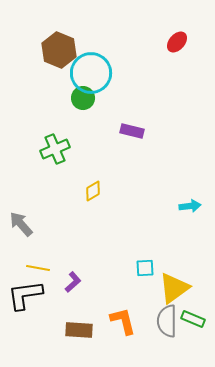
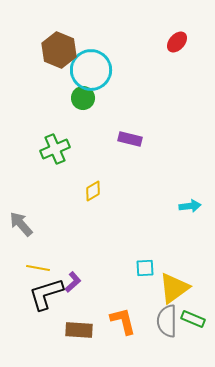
cyan circle: moved 3 px up
purple rectangle: moved 2 px left, 8 px down
black L-shape: moved 21 px right, 1 px up; rotated 9 degrees counterclockwise
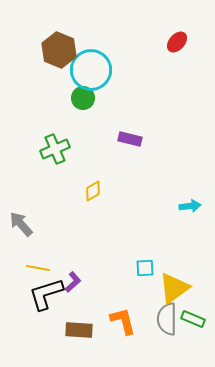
gray semicircle: moved 2 px up
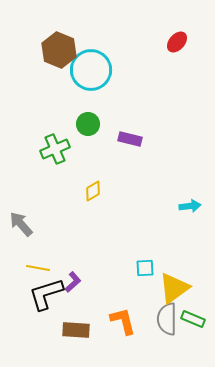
green circle: moved 5 px right, 26 px down
brown rectangle: moved 3 px left
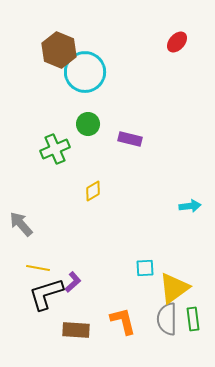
cyan circle: moved 6 px left, 2 px down
green rectangle: rotated 60 degrees clockwise
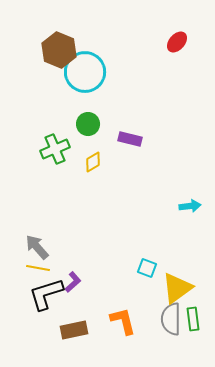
yellow diamond: moved 29 px up
gray arrow: moved 16 px right, 23 px down
cyan square: moved 2 px right; rotated 24 degrees clockwise
yellow triangle: moved 3 px right
gray semicircle: moved 4 px right
brown rectangle: moved 2 px left; rotated 16 degrees counterclockwise
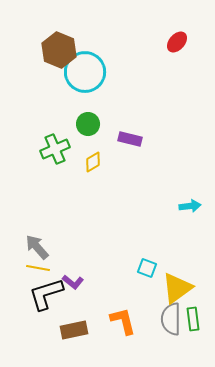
purple L-shape: rotated 80 degrees clockwise
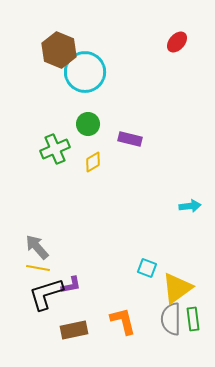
purple L-shape: moved 2 px left, 3 px down; rotated 50 degrees counterclockwise
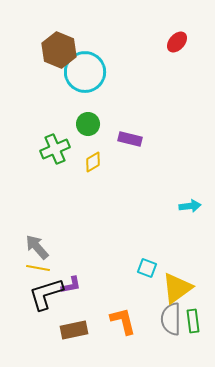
green rectangle: moved 2 px down
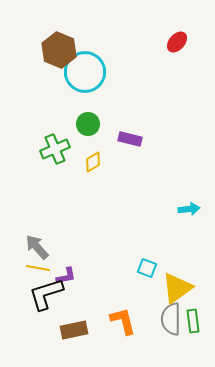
cyan arrow: moved 1 px left, 3 px down
purple L-shape: moved 5 px left, 9 px up
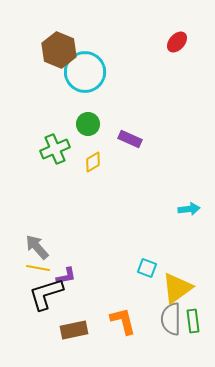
purple rectangle: rotated 10 degrees clockwise
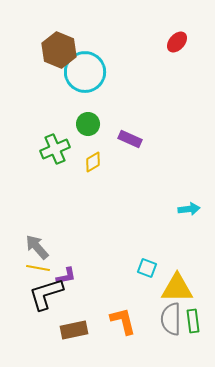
yellow triangle: rotated 36 degrees clockwise
